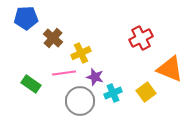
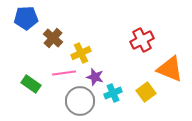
red cross: moved 1 px right, 2 px down
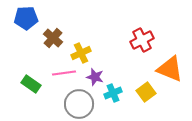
gray circle: moved 1 px left, 3 px down
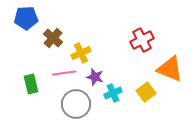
green rectangle: rotated 42 degrees clockwise
gray circle: moved 3 px left
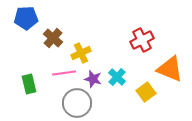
purple star: moved 2 px left, 2 px down
green rectangle: moved 2 px left
cyan cross: moved 4 px right, 16 px up; rotated 24 degrees counterclockwise
gray circle: moved 1 px right, 1 px up
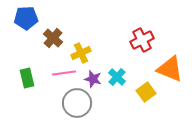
green rectangle: moved 2 px left, 6 px up
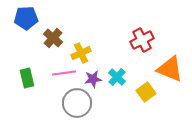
purple star: rotated 24 degrees counterclockwise
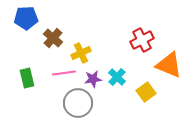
orange triangle: moved 1 px left, 4 px up
gray circle: moved 1 px right
